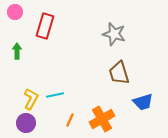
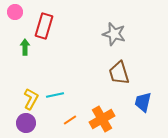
red rectangle: moved 1 px left
green arrow: moved 8 px right, 4 px up
blue trapezoid: rotated 120 degrees clockwise
orange line: rotated 32 degrees clockwise
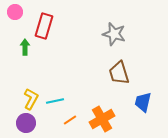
cyan line: moved 6 px down
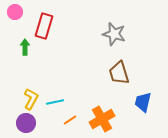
cyan line: moved 1 px down
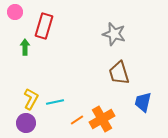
orange line: moved 7 px right
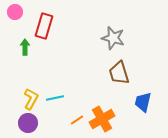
gray star: moved 1 px left, 4 px down
cyan line: moved 4 px up
purple circle: moved 2 px right
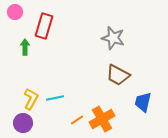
brown trapezoid: moved 1 px left, 2 px down; rotated 45 degrees counterclockwise
purple circle: moved 5 px left
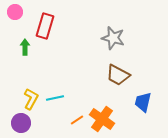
red rectangle: moved 1 px right
orange cross: rotated 25 degrees counterclockwise
purple circle: moved 2 px left
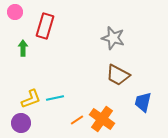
green arrow: moved 2 px left, 1 px down
yellow L-shape: rotated 40 degrees clockwise
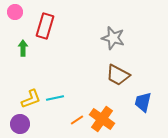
purple circle: moved 1 px left, 1 px down
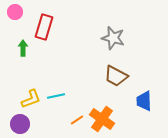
red rectangle: moved 1 px left, 1 px down
brown trapezoid: moved 2 px left, 1 px down
cyan line: moved 1 px right, 2 px up
blue trapezoid: moved 1 px right, 1 px up; rotated 15 degrees counterclockwise
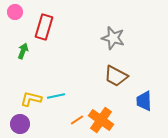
green arrow: moved 3 px down; rotated 21 degrees clockwise
yellow L-shape: rotated 145 degrees counterclockwise
orange cross: moved 1 px left, 1 px down
